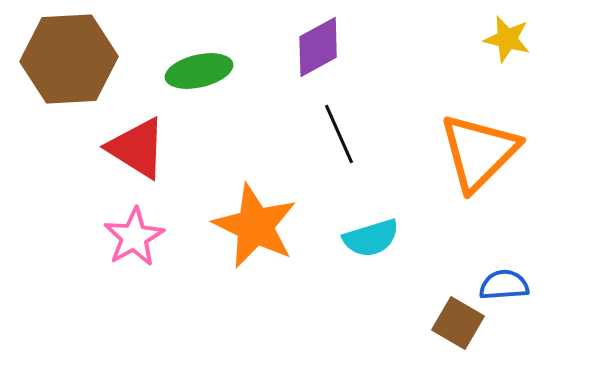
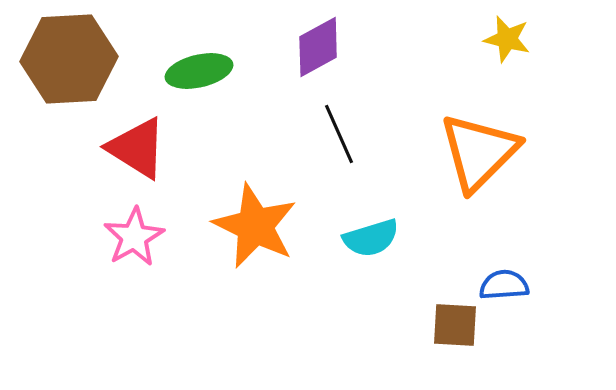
brown square: moved 3 px left, 2 px down; rotated 27 degrees counterclockwise
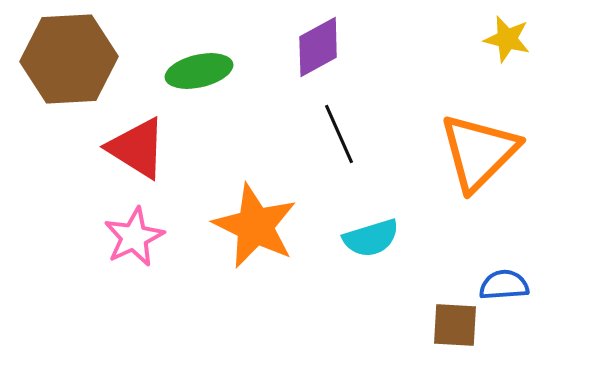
pink star: rotated 4 degrees clockwise
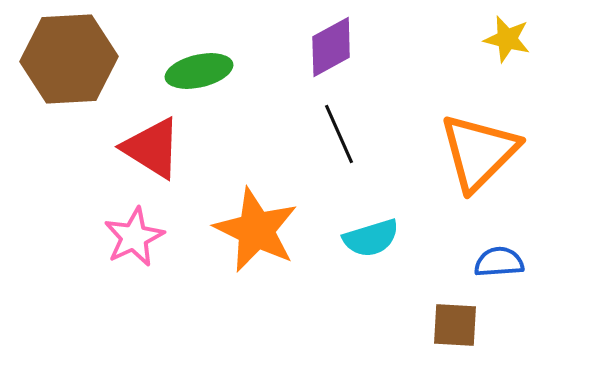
purple diamond: moved 13 px right
red triangle: moved 15 px right
orange star: moved 1 px right, 4 px down
blue semicircle: moved 5 px left, 23 px up
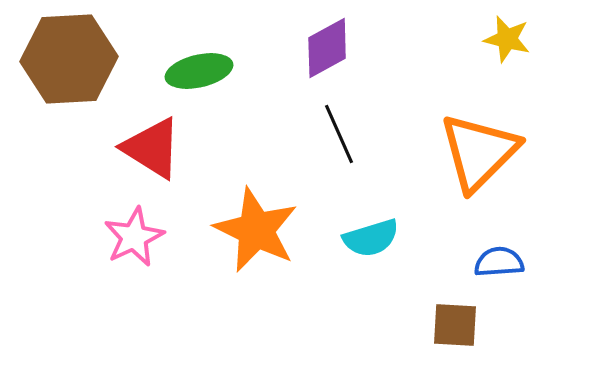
purple diamond: moved 4 px left, 1 px down
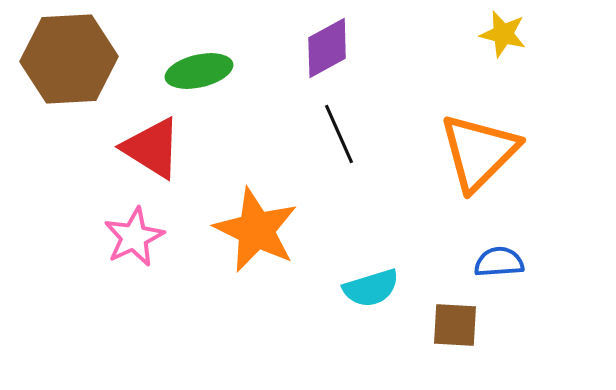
yellow star: moved 4 px left, 5 px up
cyan semicircle: moved 50 px down
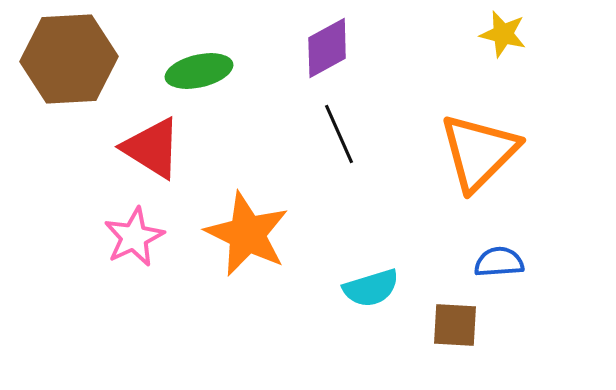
orange star: moved 9 px left, 4 px down
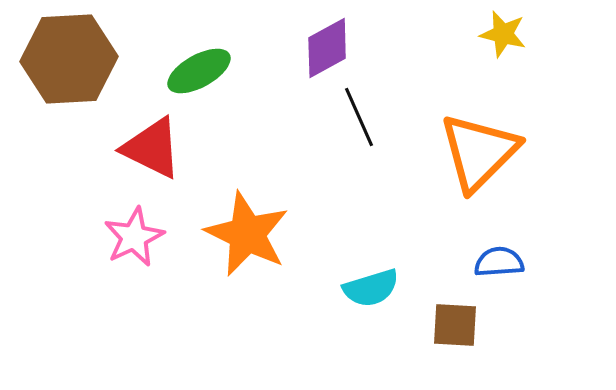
green ellipse: rotated 16 degrees counterclockwise
black line: moved 20 px right, 17 px up
red triangle: rotated 6 degrees counterclockwise
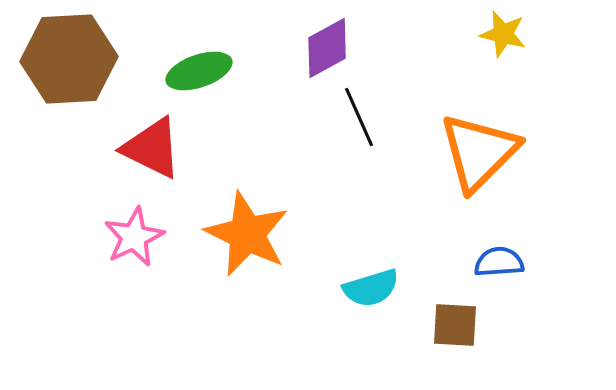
green ellipse: rotated 10 degrees clockwise
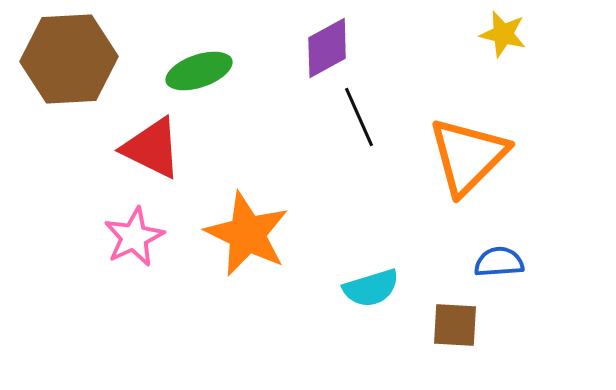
orange triangle: moved 11 px left, 4 px down
